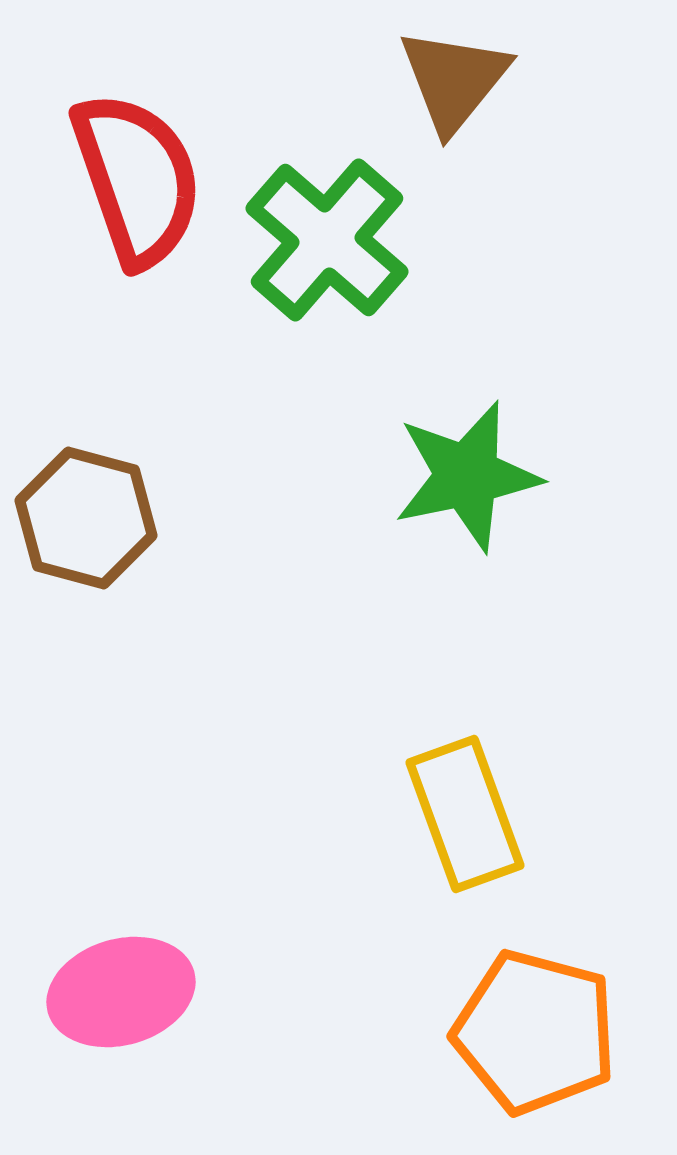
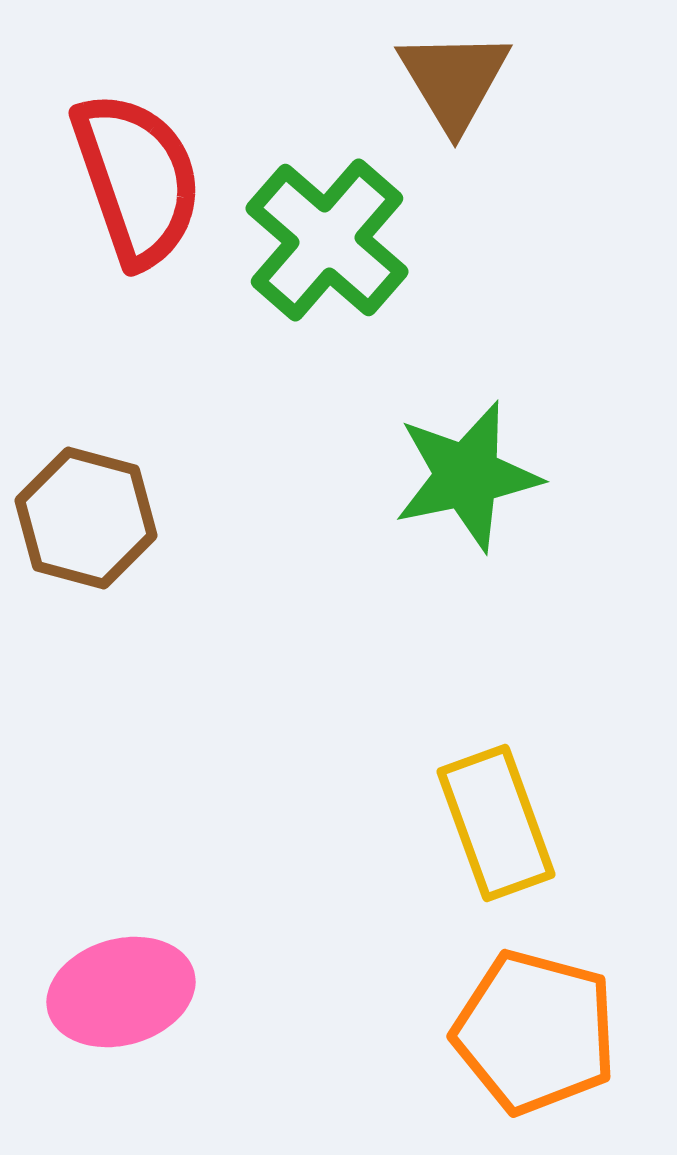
brown triangle: rotated 10 degrees counterclockwise
yellow rectangle: moved 31 px right, 9 px down
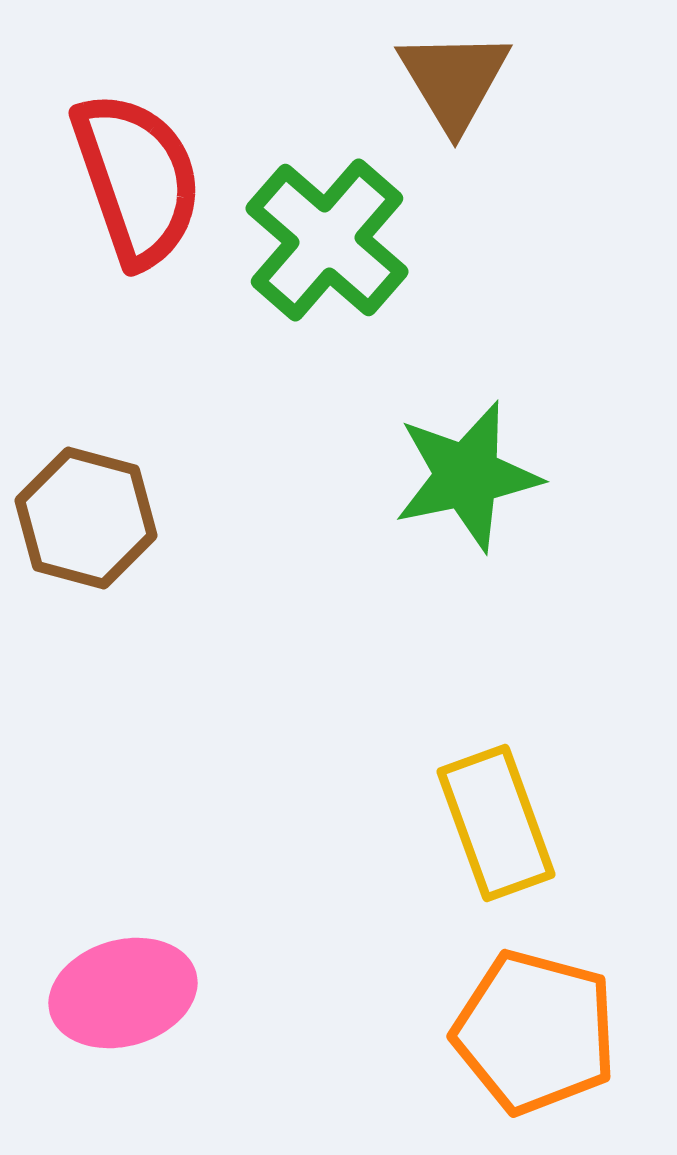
pink ellipse: moved 2 px right, 1 px down
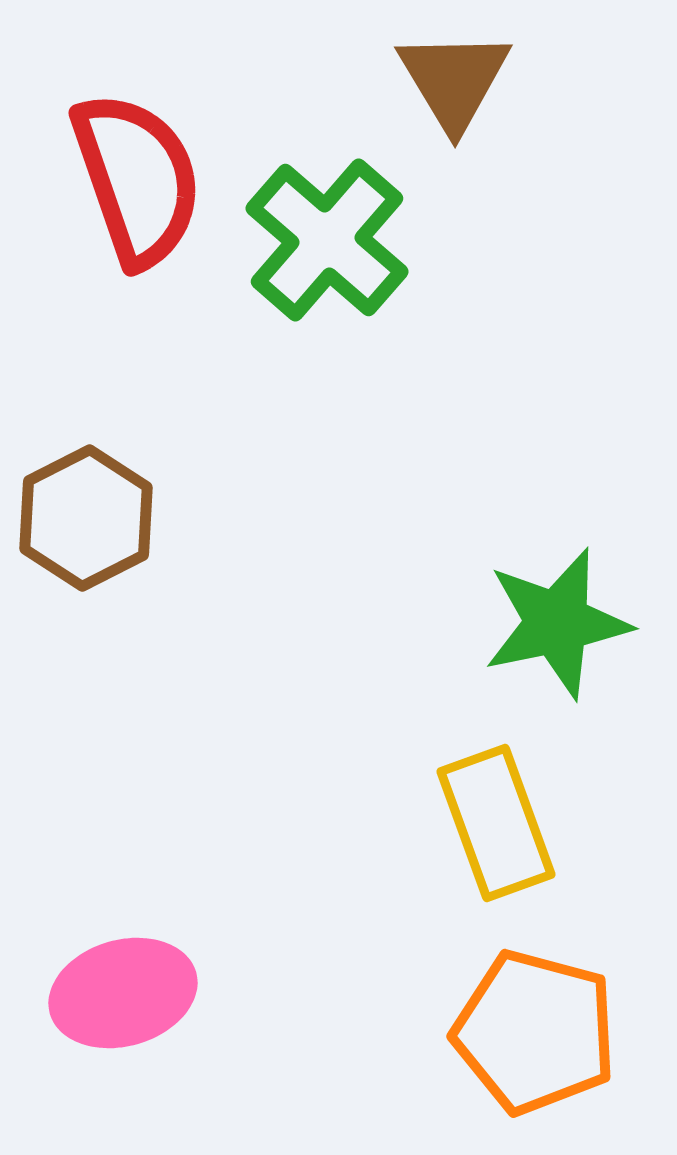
green star: moved 90 px right, 147 px down
brown hexagon: rotated 18 degrees clockwise
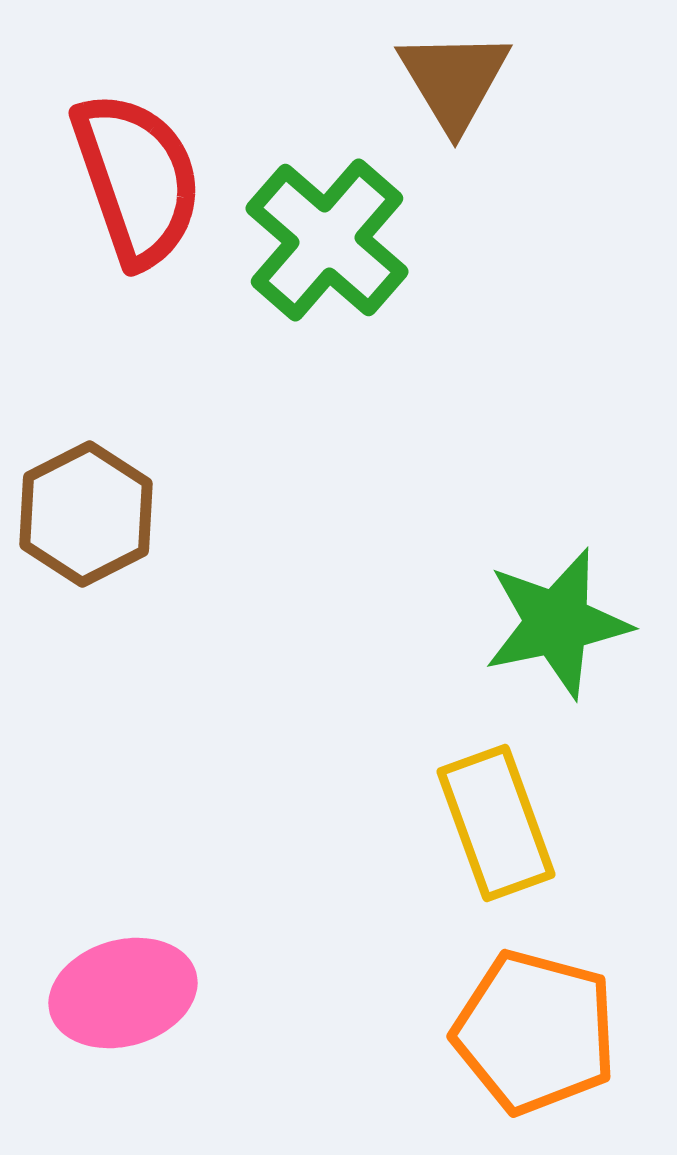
brown hexagon: moved 4 px up
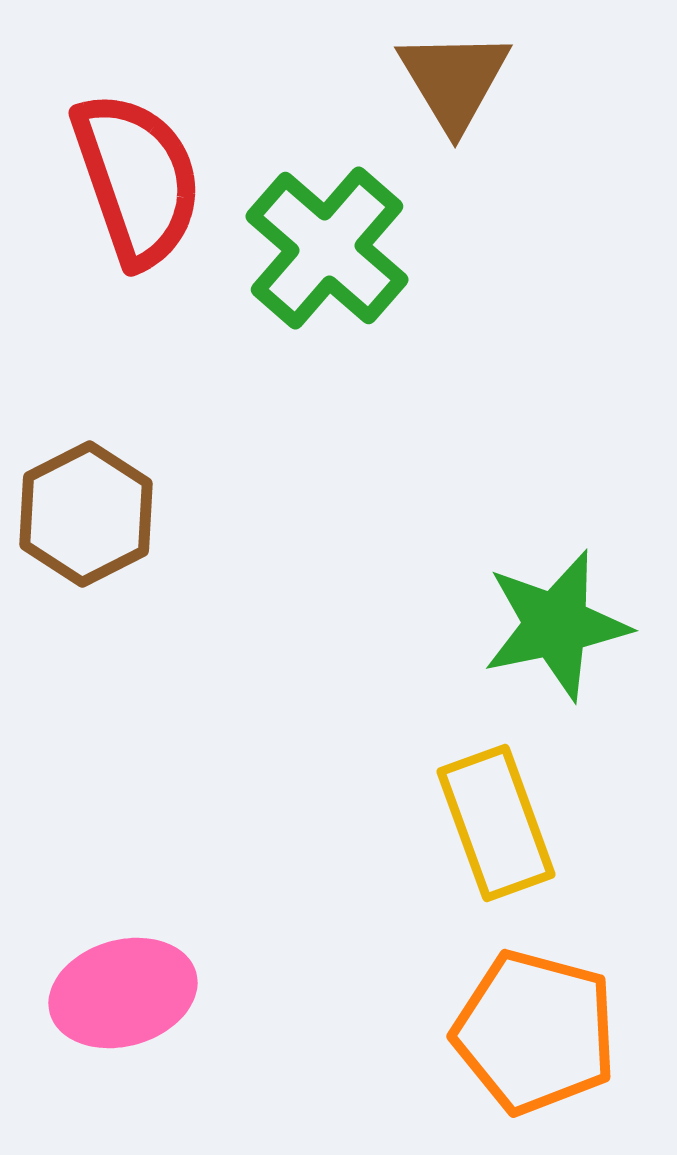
green cross: moved 8 px down
green star: moved 1 px left, 2 px down
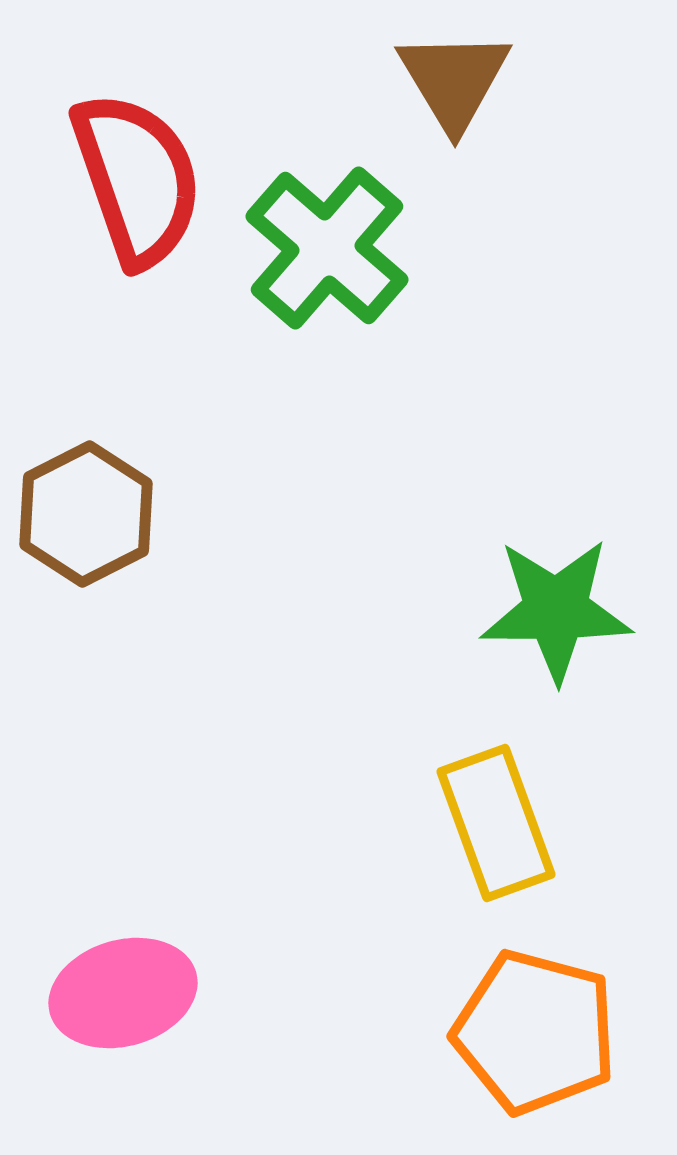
green star: moved 15 px up; rotated 12 degrees clockwise
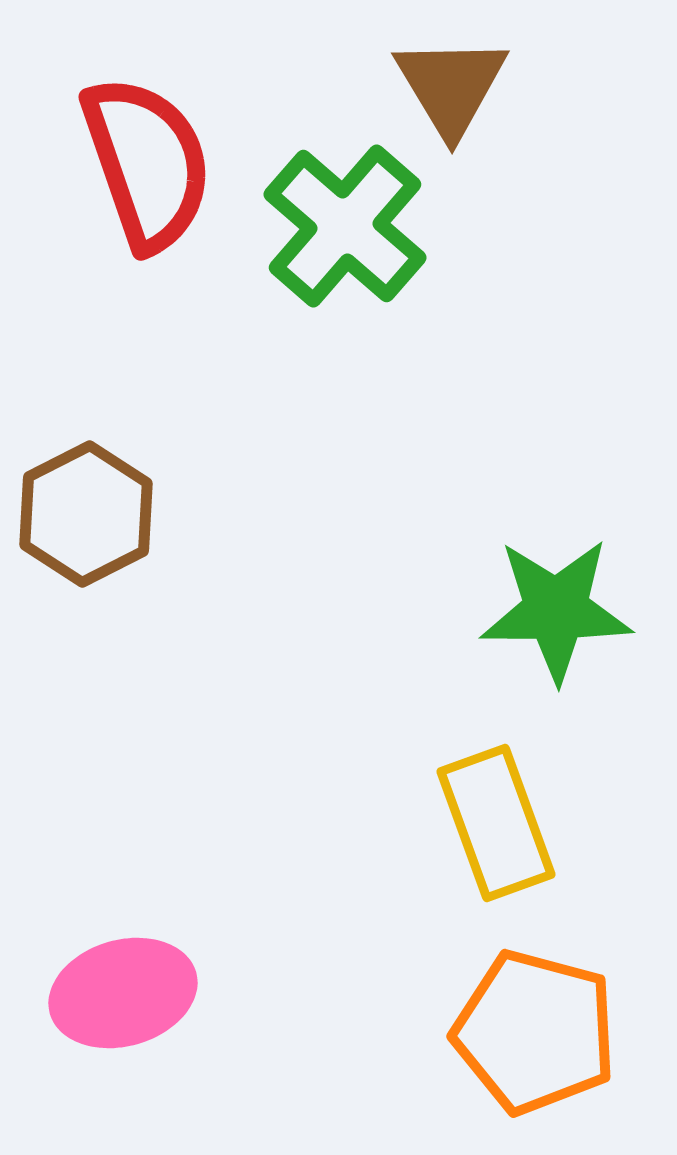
brown triangle: moved 3 px left, 6 px down
red semicircle: moved 10 px right, 16 px up
green cross: moved 18 px right, 22 px up
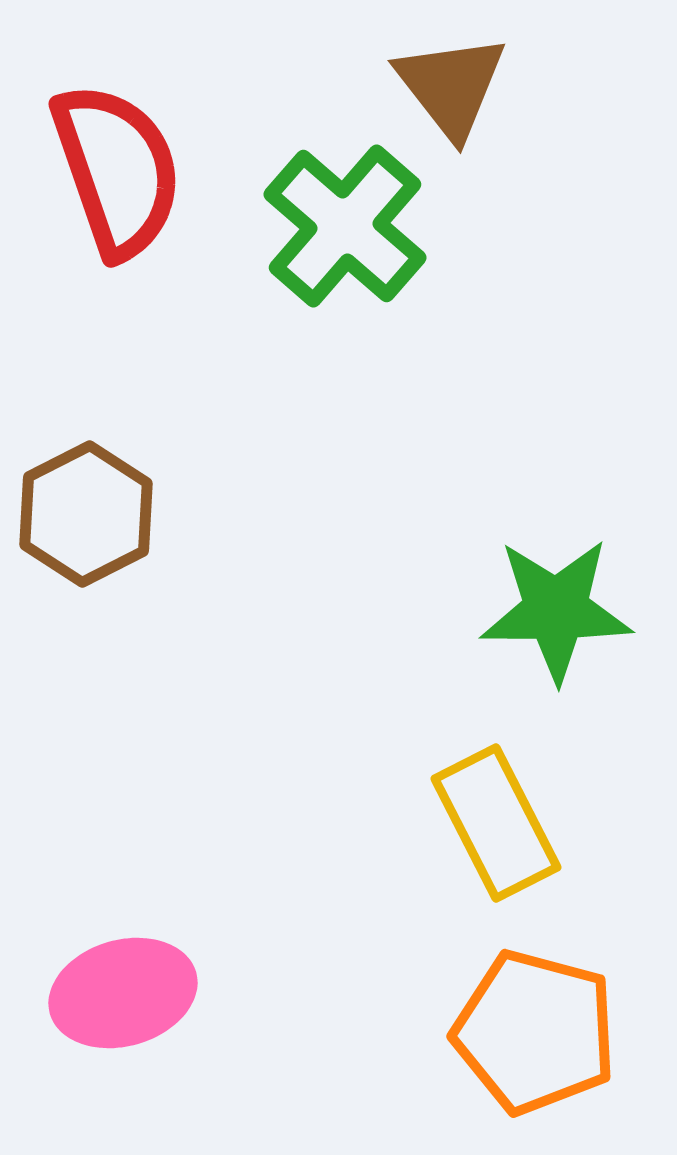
brown triangle: rotated 7 degrees counterclockwise
red semicircle: moved 30 px left, 7 px down
yellow rectangle: rotated 7 degrees counterclockwise
